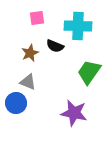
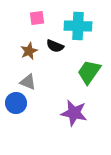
brown star: moved 1 px left, 2 px up
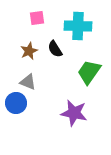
black semicircle: moved 3 px down; rotated 36 degrees clockwise
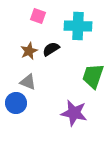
pink square: moved 1 px right, 2 px up; rotated 28 degrees clockwise
black semicircle: moved 4 px left; rotated 90 degrees clockwise
green trapezoid: moved 4 px right, 4 px down; rotated 16 degrees counterclockwise
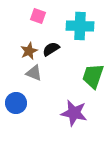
cyan cross: moved 2 px right
gray triangle: moved 6 px right, 9 px up
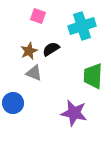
cyan cross: moved 2 px right; rotated 20 degrees counterclockwise
green trapezoid: rotated 16 degrees counterclockwise
blue circle: moved 3 px left
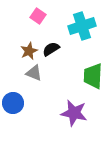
pink square: rotated 14 degrees clockwise
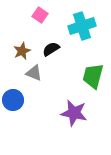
pink square: moved 2 px right, 1 px up
brown star: moved 7 px left
green trapezoid: rotated 12 degrees clockwise
blue circle: moved 3 px up
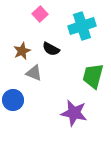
pink square: moved 1 px up; rotated 14 degrees clockwise
black semicircle: rotated 120 degrees counterclockwise
